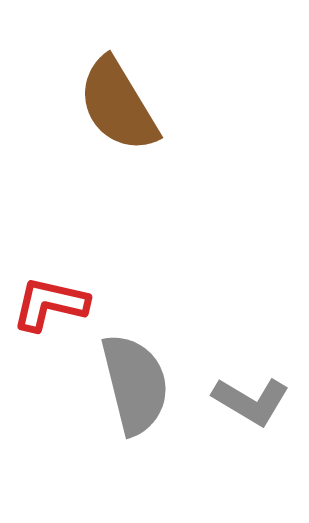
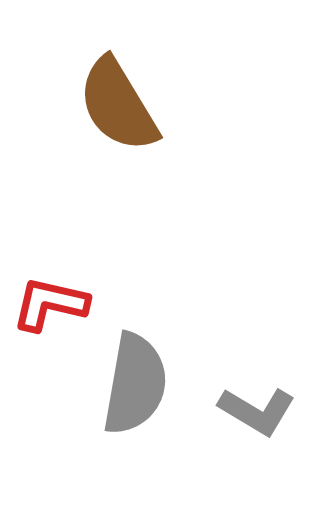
gray semicircle: rotated 24 degrees clockwise
gray L-shape: moved 6 px right, 10 px down
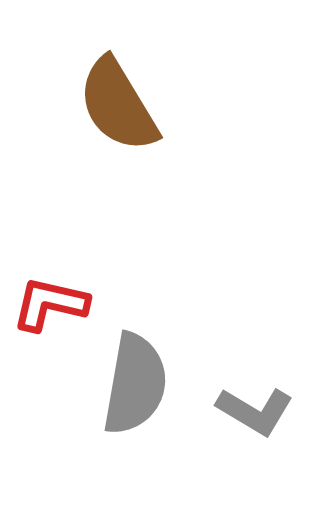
gray L-shape: moved 2 px left
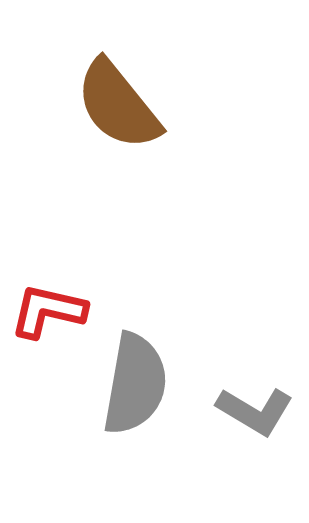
brown semicircle: rotated 8 degrees counterclockwise
red L-shape: moved 2 px left, 7 px down
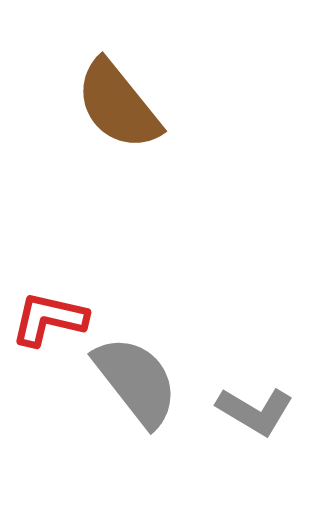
red L-shape: moved 1 px right, 8 px down
gray semicircle: moved 1 px right, 3 px up; rotated 48 degrees counterclockwise
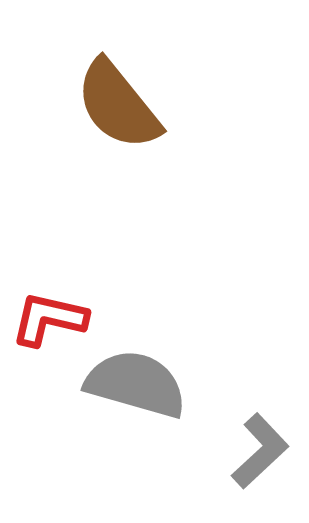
gray semicircle: moved 3 px down; rotated 36 degrees counterclockwise
gray L-shape: moved 5 px right, 40 px down; rotated 74 degrees counterclockwise
